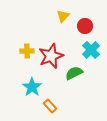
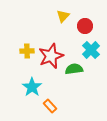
green semicircle: moved 4 px up; rotated 18 degrees clockwise
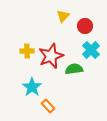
orange rectangle: moved 2 px left
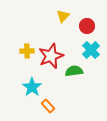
red circle: moved 2 px right
green semicircle: moved 2 px down
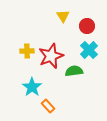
yellow triangle: rotated 16 degrees counterclockwise
cyan cross: moved 2 px left
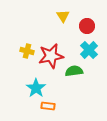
yellow cross: rotated 16 degrees clockwise
red star: rotated 10 degrees clockwise
cyan star: moved 4 px right, 1 px down
orange rectangle: rotated 40 degrees counterclockwise
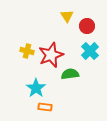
yellow triangle: moved 4 px right
cyan cross: moved 1 px right, 1 px down
red star: moved 1 px up; rotated 10 degrees counterclockwise
green semicircle: moved 4 px left, 3 px down
orange rectangle: moved 3 px left, 1 px down
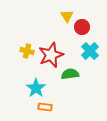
red circle: moved 5 px left, 1 px down
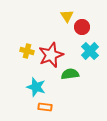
cyan star: moved 1 px up; rotated 18 degrees counterclockwise
